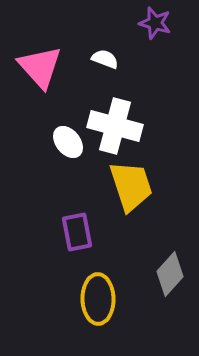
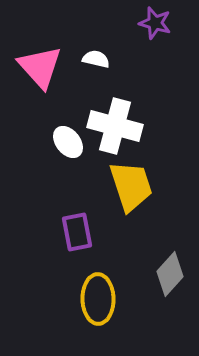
white semicircle: moved 9 px left; rotated 8 degrees counterclockwise
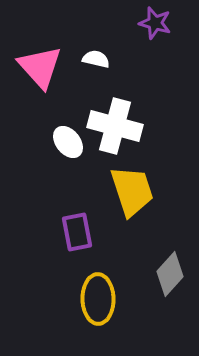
yellow trapezoid: moved 1 px right, 5 px down
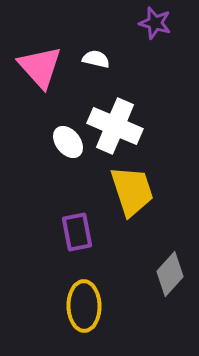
white cross: rotated 8 degrees clockwise
yellow ellipse: moved 14 px left, 7 px down
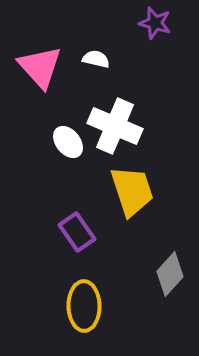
purple rectangle: rotated 24 degrees counterclockwise
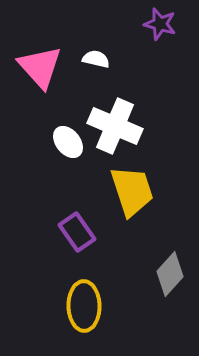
purple star: moved 5 px right, 1 px down
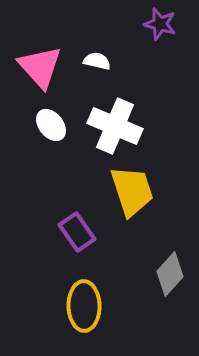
white semicircle: moved 1 px right, 2 px down
white ellipse: moved 17 px left, 17 px up
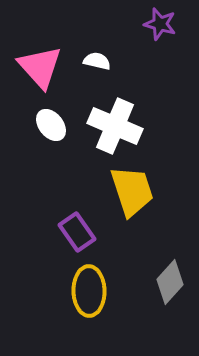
gray diamond: moved 8 px down
yellow ellipse: moved 5 px right, 15 px up
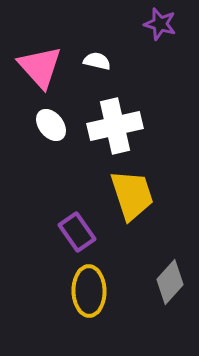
white cross: rotated 36 degrees counterclockwise
yellow trapezoid: moved 4 px down
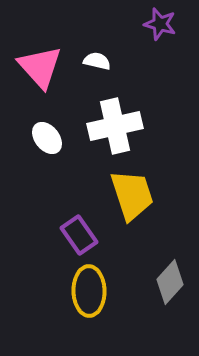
white ellipse: moved 4 px left, 13 px down
purple rectangle: moved 2 px right, 3 px down
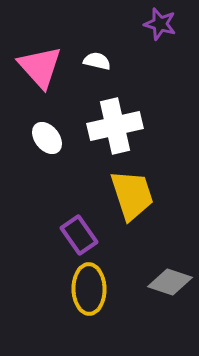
gray diamond: rotated 66 degrees clockwise
yellow ellipse: moved 2 px up
